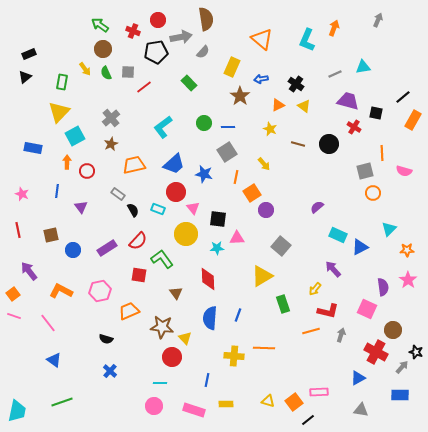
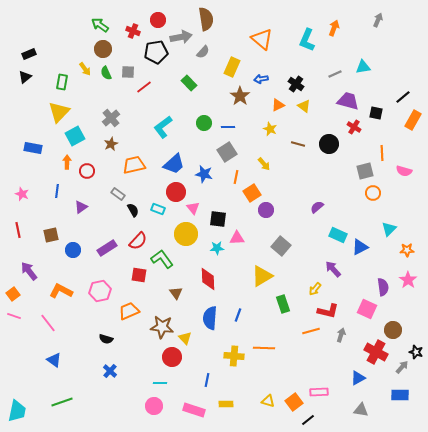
purple triangle at (81, 207): rotated 32 degrees clockwise
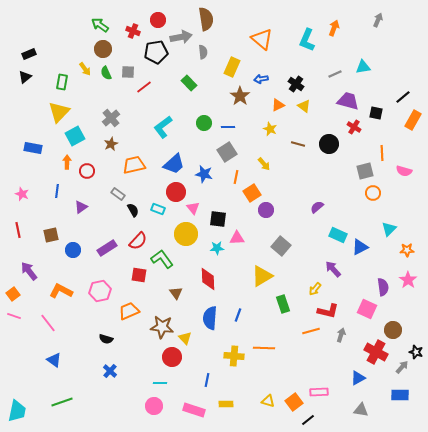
gray semicircle at (203, 52): rotated 48 degrees counterclockwise
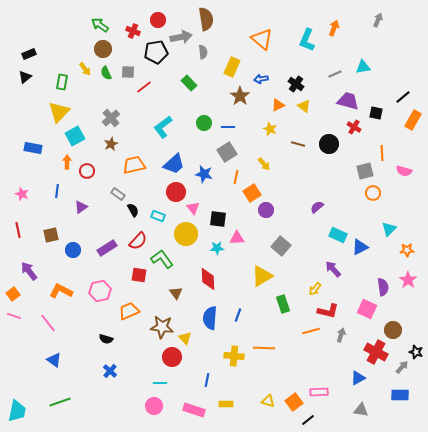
cyan rectangle at (158, 209): moved 7 px down
green line at (62, 402): moved 2 px left
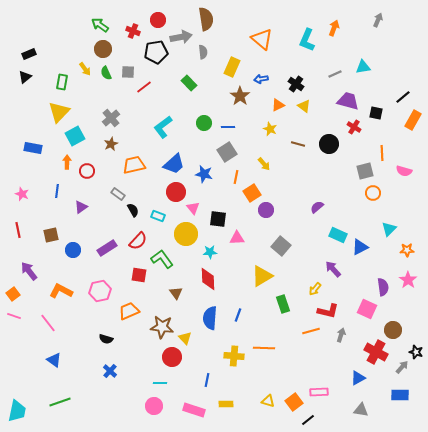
cyan star at (217, 248): moved 7 px left, 4 px down
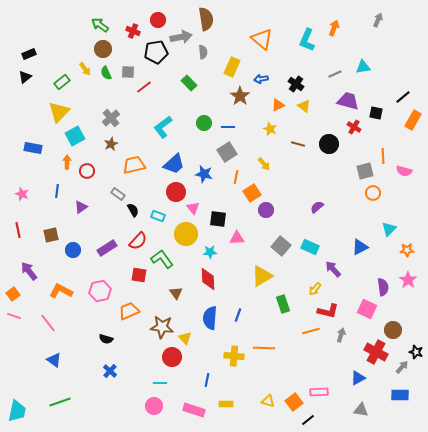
green rectangle at (62, 82): rotated 42 degrees clockwise
orange line at (382, 153): moved 1 px right, 3 px down
cyan rectangle at (338, 235): moved 28 px left, 12 px down
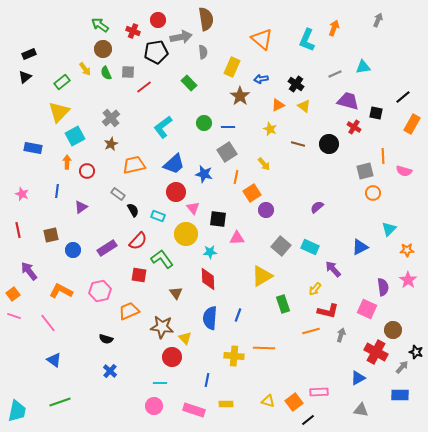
orange rectangle at (413, 120): moved 1 px left, 4 px down
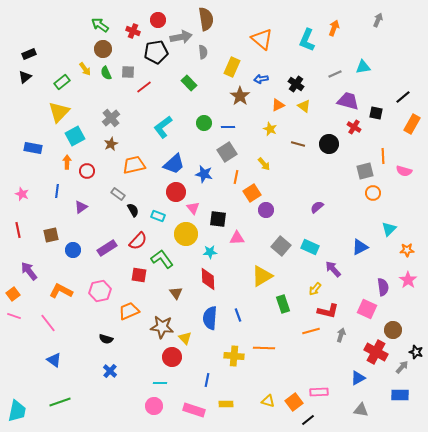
blue line at (238, 315): rotated 40 degrees counterclockwise
